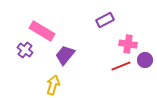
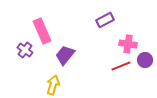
pink rectangle: rotated 35 degrees clockwise
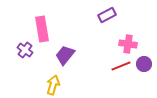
purple rectangle: moved 2 px right, 5 px up
pink rectangle: moved 2 px up; rotated 15 degrees clockwise
purple circle: moved 1 px left, 4 px down
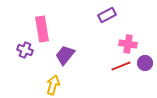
purple cross: rotated 14 degrees counterclockwise
purple circle: moved 1 px right, 1 px up
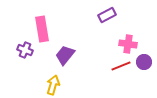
purple circle: moved 1 px left, 1 px up
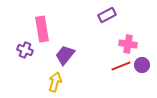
purple circle: moved 2 px left, 3 px down
yellow arrow: moved 2 px right, 3 px up
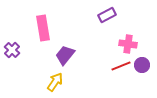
pink rectangle: moved 1 px right, 1 px up
purple cross: moved 13 px left; rotated 21 degrees clockwise
yellow arrow: rotated 18 degrees clockwise
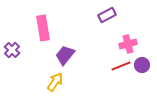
pink cross: rotated 24 degrees counterclockwise
